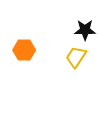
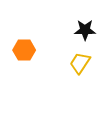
yellow trapezoid: moved 4 px right, 6 px down
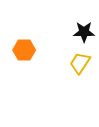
black star: moved 1 px left, 2 px down
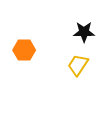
yellow trapezoid: moved 2 px left, 2 px down
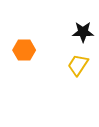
black star: moved 1 px left
